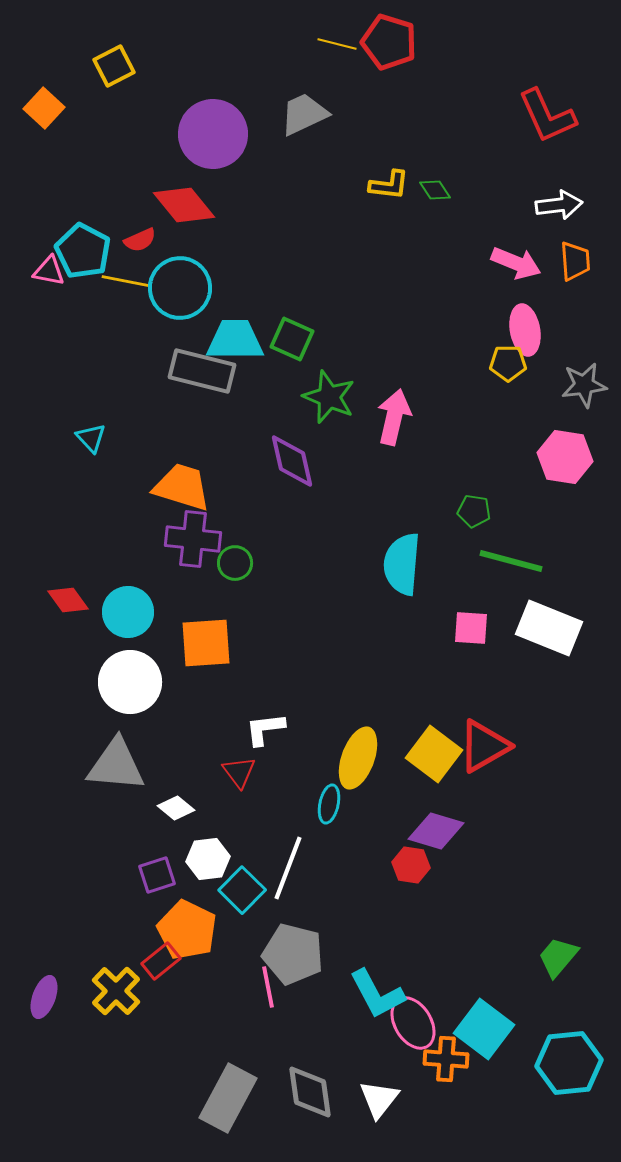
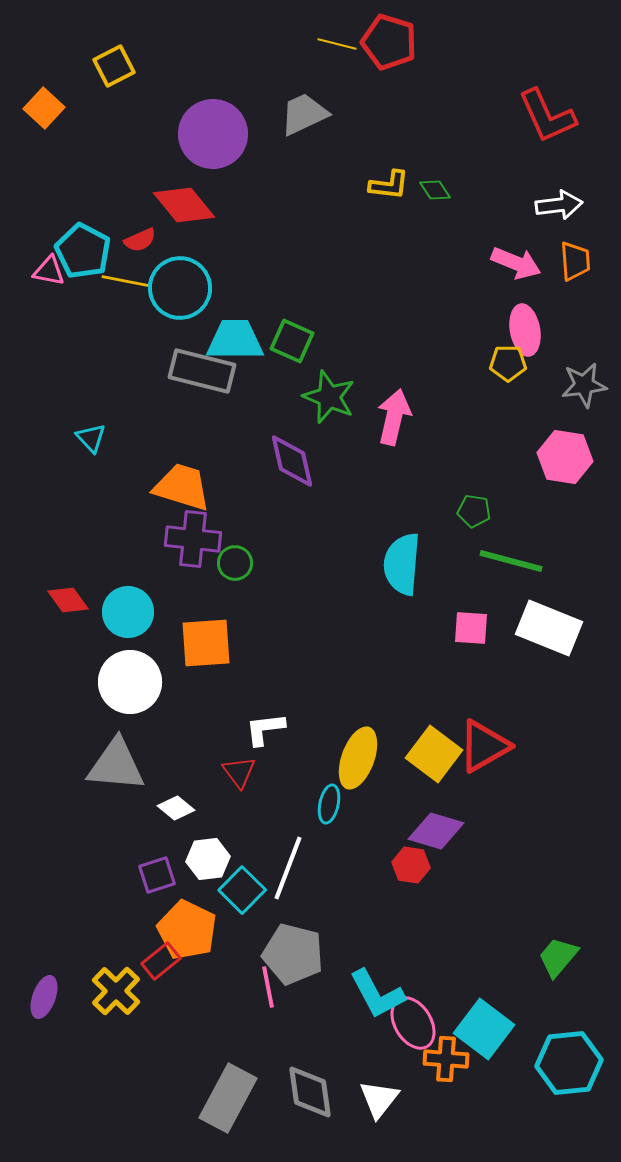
green square at (292, 339): moved 2 px down
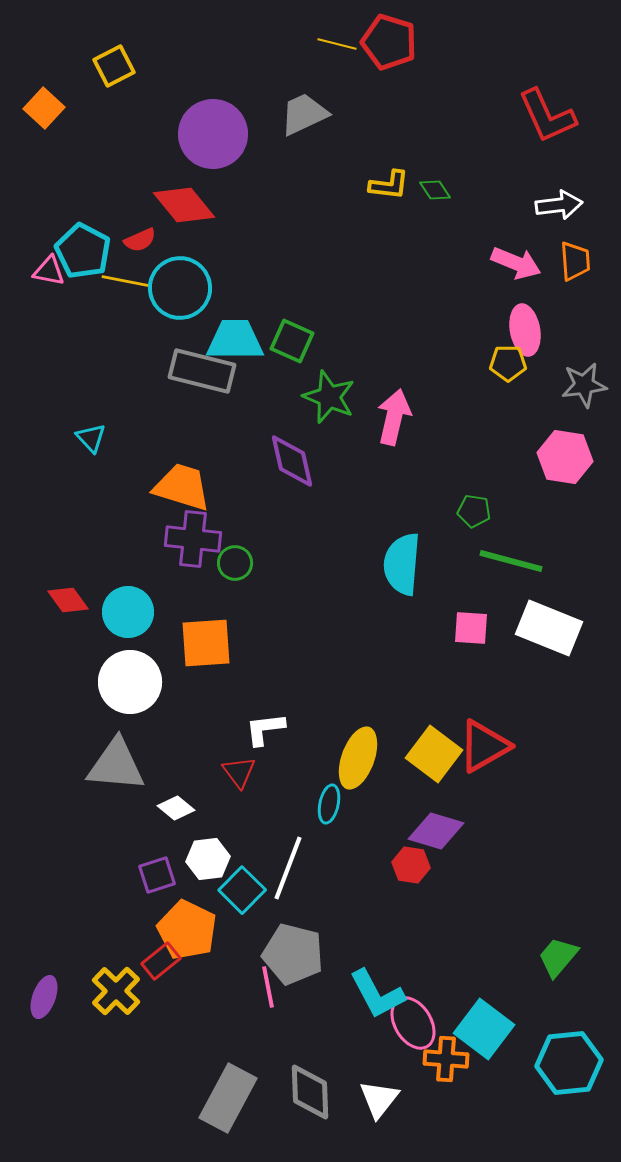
gray diamond at (310, 1092): rotated 6 degrees clockwise
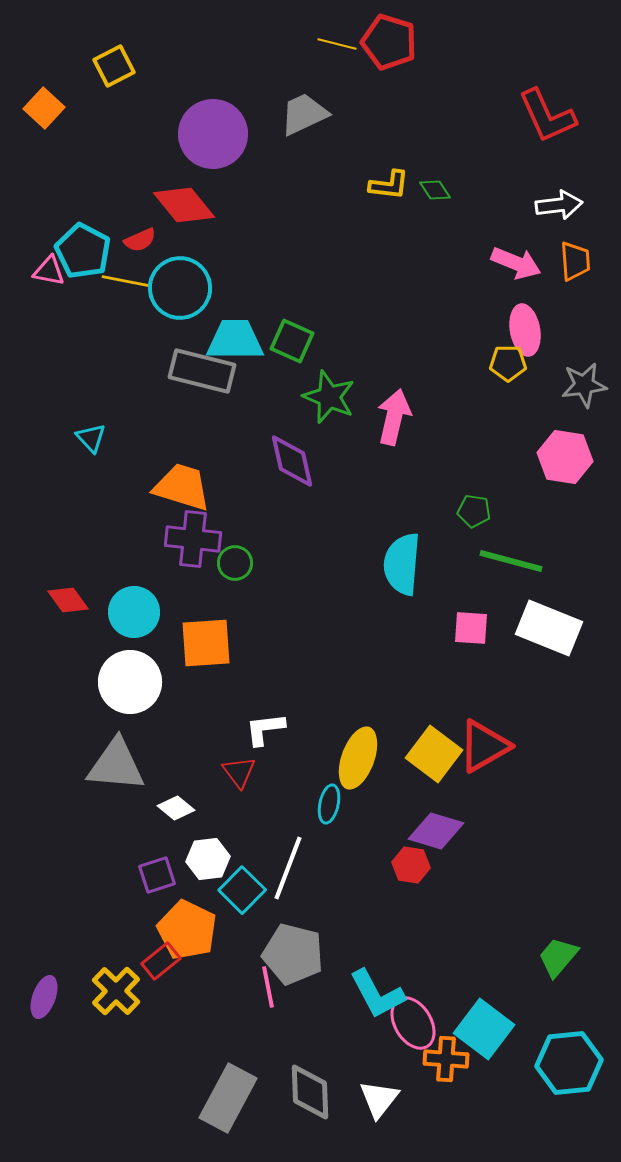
cyan circle at (128, 612): moved 6 px right
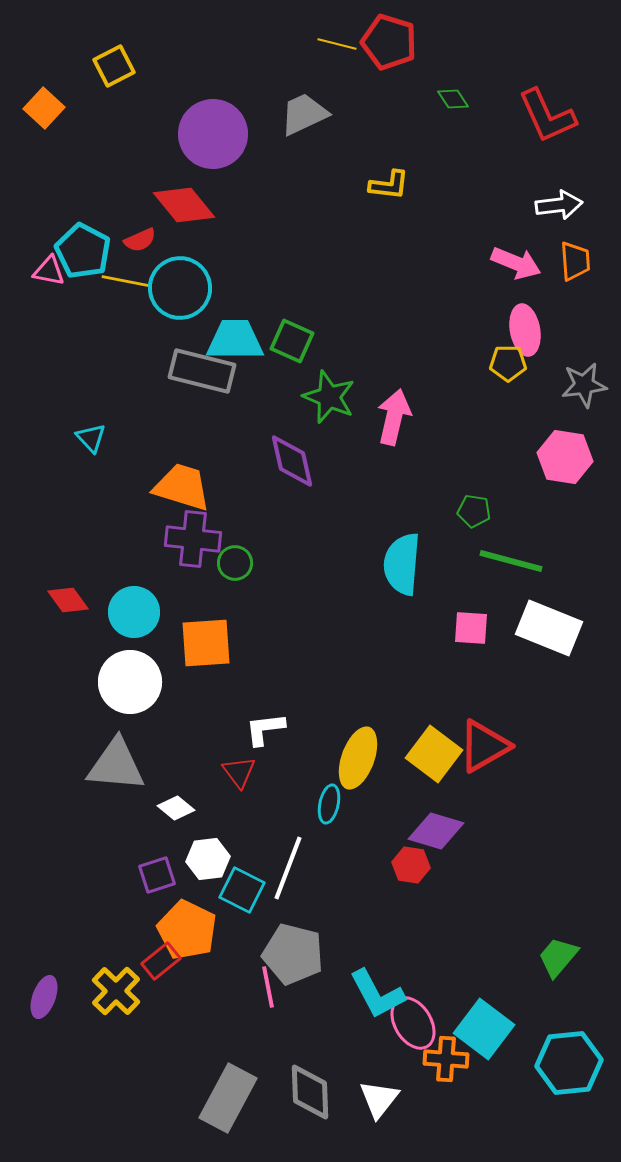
green diamond at (435, 190): moved 18 px right, 91 px up
cyan square at (242, 890): rotated 18 degrees counterclockwise
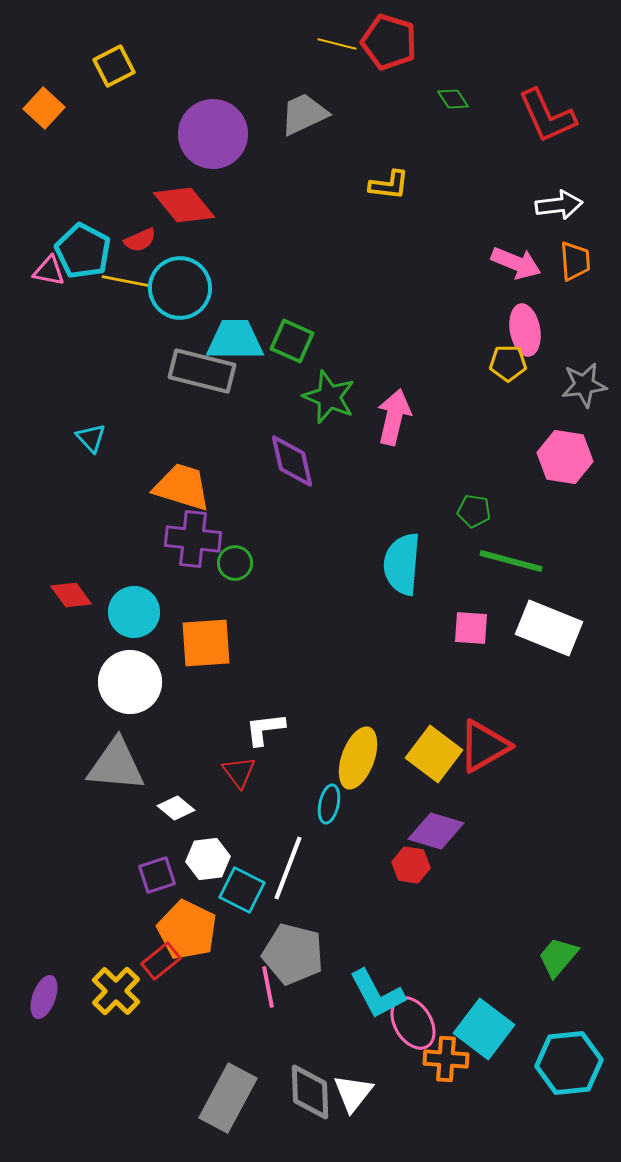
red diamond at (68, 600): moved 3 px right, 5 px up
white triangle at (379, 1099): moved 26 px left, 6 px up
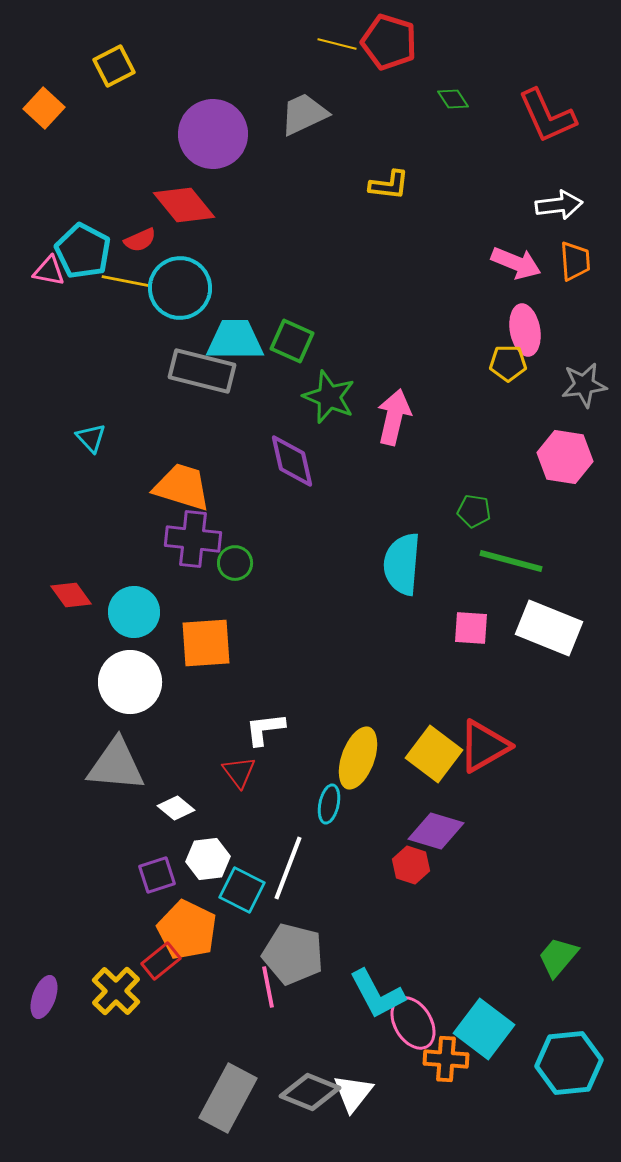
red hexagon at (411, 865): rotated 9 degrees clockwise
gray diamond at (310, 1092): rotated 66 degrees counterclockwise
